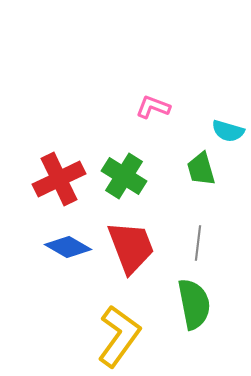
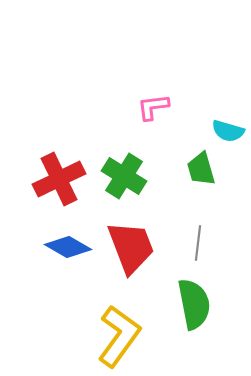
pink L-shape: rotated 28 degrees counterclockwise
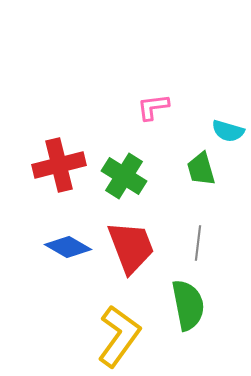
red cross: moved 14 px up; rotated 12 degrees clockwise
green semicircle: moved 6 px left, 1 px down
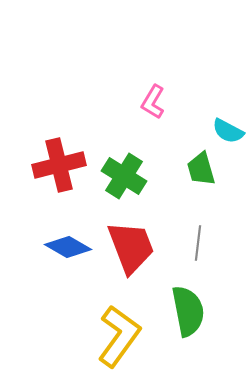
pink L-shape: moved 5 px up; rotated 52 degrees counterclockwise
cyan semicircle: rotated 12 degrees clockwise
green semicircle: moved 6 px down
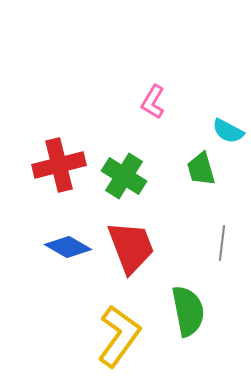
gray line: moved 24 px right
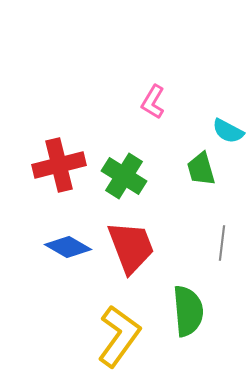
green semicircle: rotated 6 degrees clockwise
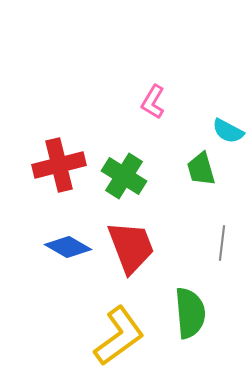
green semicircle: moved 2 px right, 2 px down
yellow L-shape: rotated 18 degrees clockwise
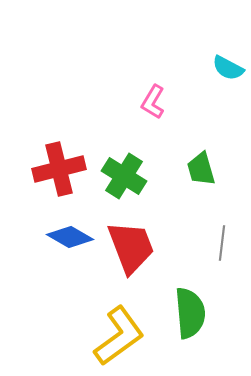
cyan semicircle: moved 63 px up
red cross: moved 4 px down
blue diamond: moved 2 px right, 10 px up
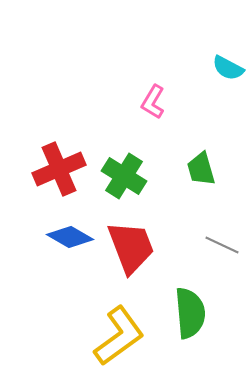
red cross: rotated 9 degrees counterclockwise
gray line: moved 2 px down; rotated 72 degrees counterclockwise
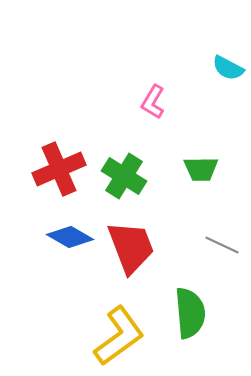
green trapezoid: rotated 75 degrees counterclockwise
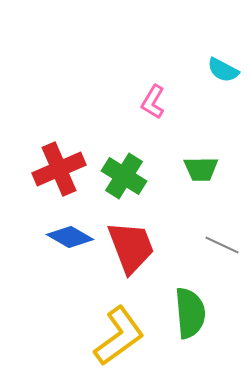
cyan semicircle: moved 5 px left, 2 px down
